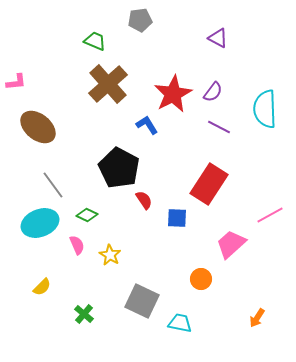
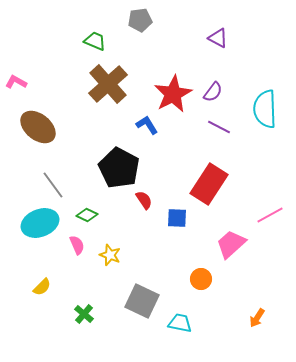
pink L-shape: rotated 145 degrees counterclockwise
yellow star: rotated 10 degrees counterclockwise
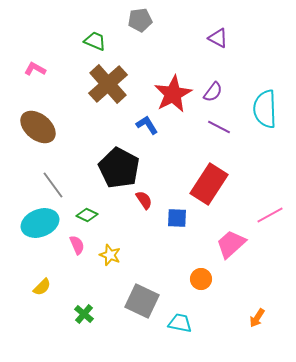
pink L-shape: moved 19 px right, 13 px up
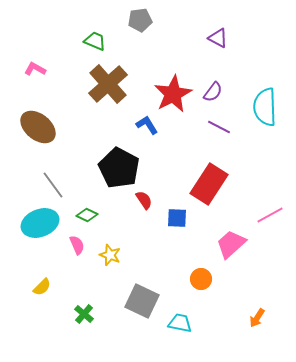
cyan semicircle: moved 2 px up
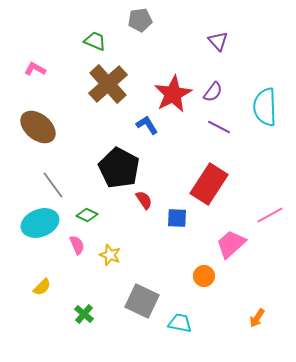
purple triangle: moved 3 px down; rotated 20 degrees clockwise
orange circle: moved 3 px right, 3 px up
